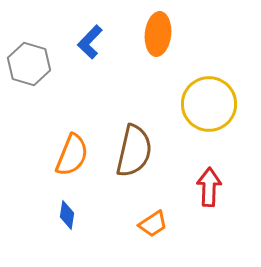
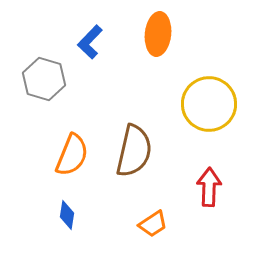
gray hexagon: moved 15 px right, 15 px down
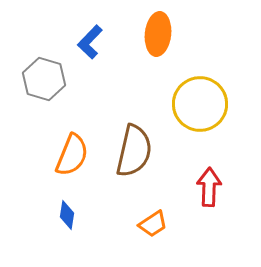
yellow circle: moved 9 px left
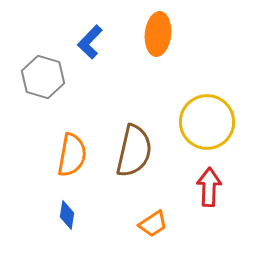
gray hexagon: moved 1 px left, 2 px up
yellow circle: moved 7 px right, 18 px down
orange semicircle: rotated 12 degrees counterclockwise
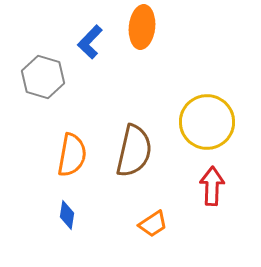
orange ellipse: moved 16 px left, 7 px up
red arrow: moved 3 px right, 1 px up
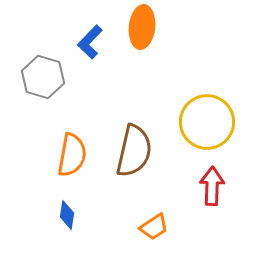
orange trapezoid: moved 1 px right, 3 px down
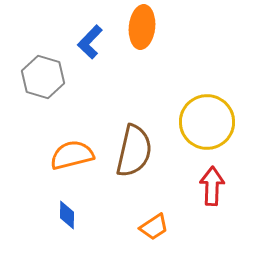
orange semicircle: rotated 114 degrees counterclockwise
blue diamond: rotated 8 degrees counterclockwise
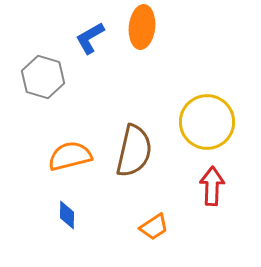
blue L-shape: moved 4 px up; rotated 16 degrees clockwise
orange semicircle: moved 2 px left, 1 px down
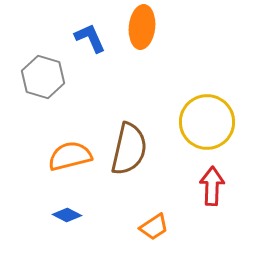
blue L-shape: rotated 96 degrees clockwise
brown semicircle: moved 5 px left, 2 px up
blue diamond: rotated 64 degrees counterclockwise
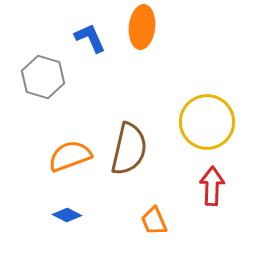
orange semicircle: rotated 6 degrees counterclockwise
orange trapezoid: moved 6 px up; rotated 100 degrees clockwise
